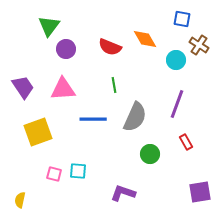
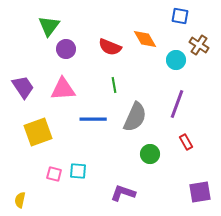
blue square: moved 2 px left, 3 px up
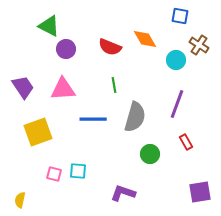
green triangle: rotated 40 degrees counterclockwise
gray semicircle: rotated 8 degrees counterclockwise
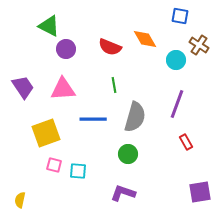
yellow square: moved 8 px right, 1 px down
green circle: moved 22 px left
pink square: moved 9 px up
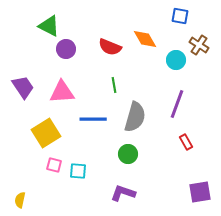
pink triangle: moved 1 px left, 3 px down
yellow square: rotated 12 degrees counterclockwise
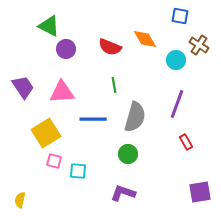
pink square: moved 4 px up
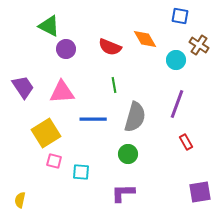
cyan square: moved 3 px right, 1 px down
purple L-shape: rotated 20 degrees counterclockwise
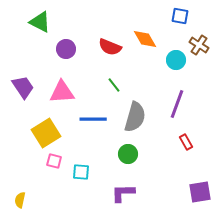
green triangle: moved 9 px left, 4 px up
green line: rotated 28 degrees counterclockwise
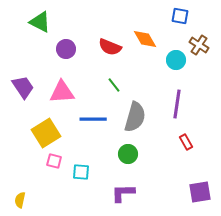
purple line: rotated 12 degrees counterclockwise
